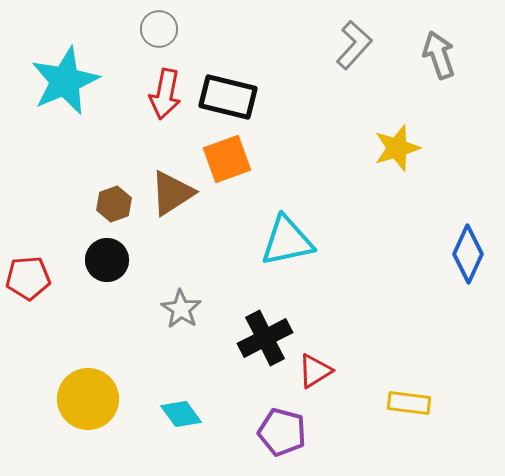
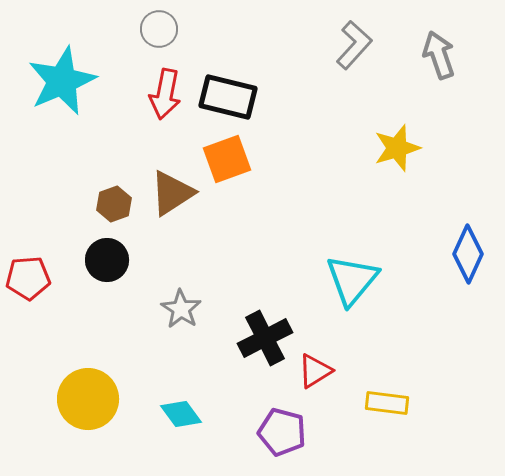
cyan star: moved 3 px left
cyan triangle: moved 65 px right, 39 px down; rotated 38 degrees counterclockwise
yellow rectangle: moved 22 px left
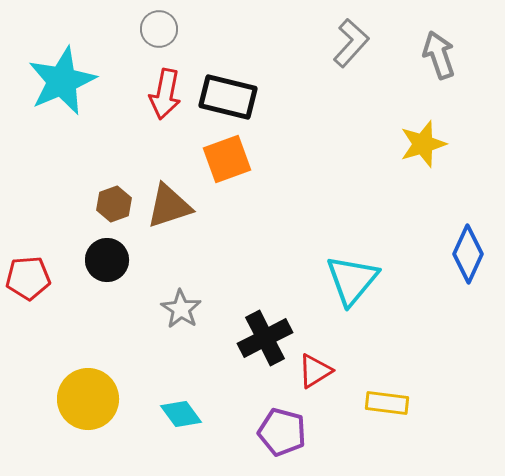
gray L-shape: moved 3 px left, 2 px up
yellow star: moved 26 px right, 4 px up
brown triangle: moved 3 px left, 13 px down; rotated 15 degrees clockwise
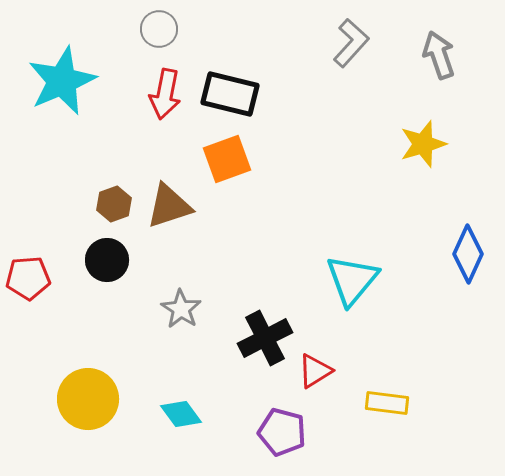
black rectangle: moved 2 px right, 3 px up
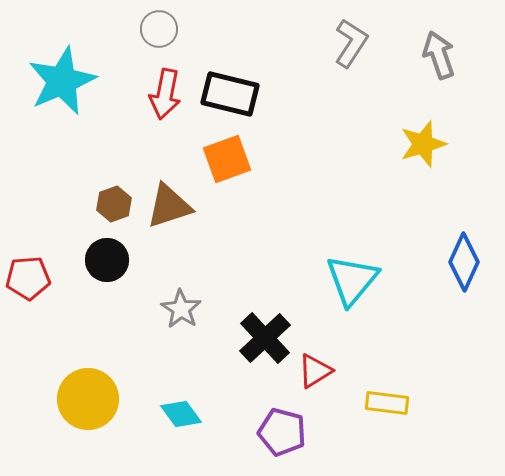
gray L-shape: rotated 9 degrees counterclockwise
blue diamond: moved 4 px left, 8 px down
black cross: rotated 16 degrees counterclockwise
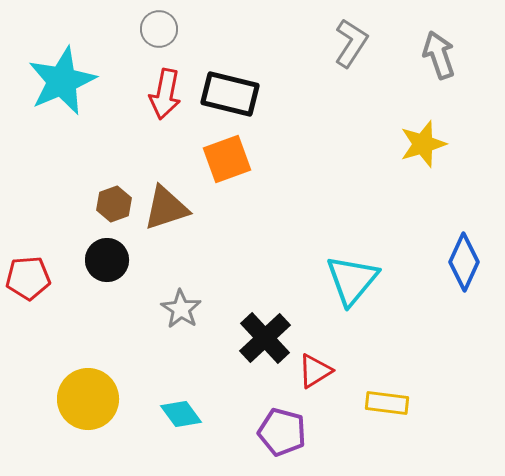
brown triangle: moved 3 px left, 2 px down
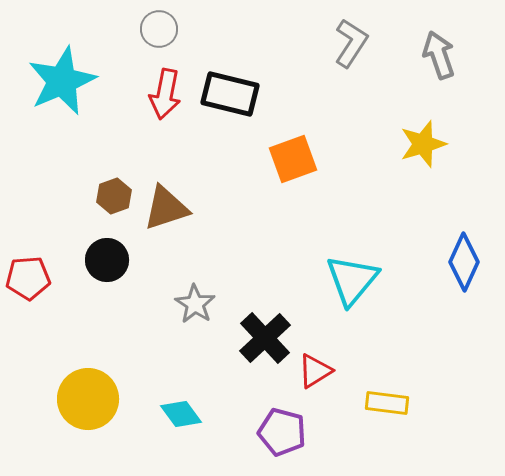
orange square: moved 66 px right
brown hexagon: moved 8 px up
gray star: moved 14 px right, 5 px up
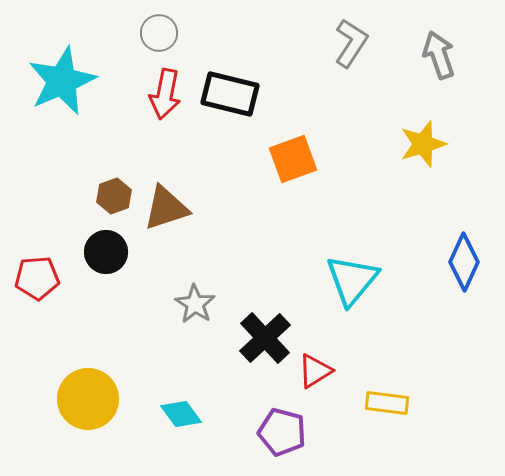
gray circle: moved 4 px down
black circle: moved 1 px left, 8 px up
red pentagon: moved 9 px right
